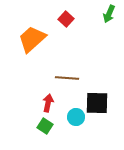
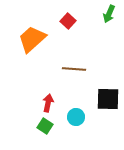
red square: moved 2 px right, 2 px down
brown line: moved 7 px right, 9 px up
black square: moved 11 px right, 4 px up
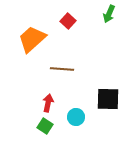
brown line: moved 12 px left
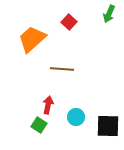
red square: moved 1 px right, 1 px down
black square: moved 27 px down
red arrow: moved 2 px down
green square: moved 6 px left, 1 px up
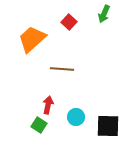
green arrow: moved 5 px left
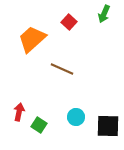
brown line: rotated 20 degrees clockwise
red arrow: moved 29 px left, 7 px down
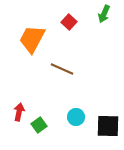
orange trapezoid: rotated 20 degrees counterclockwise
green square: rotated 21 degrees clockwise
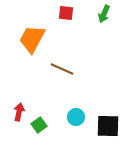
red square: moved 3 px left, 9 px up; rotated 35 degrees counterclockwise
